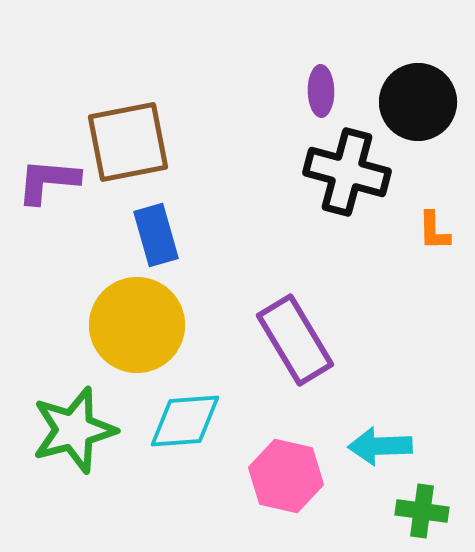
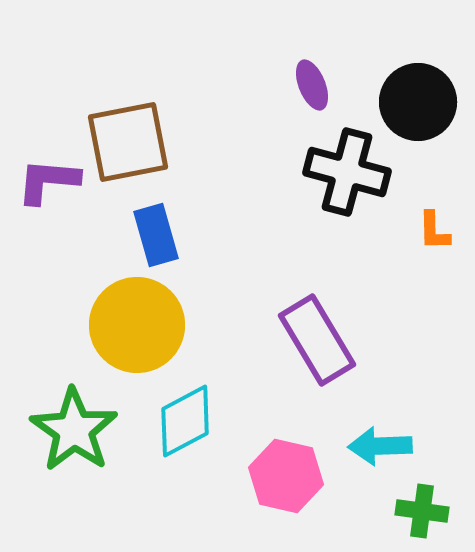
purple ellipse: moved 9 px left, 6 px up; rotated 21 degrees counterclockwise
purple rectangle: moved 22 px right
cyan diamond: rotated 24 degrees counterclockwise
green star: rotated 22 degrees counterclockwise
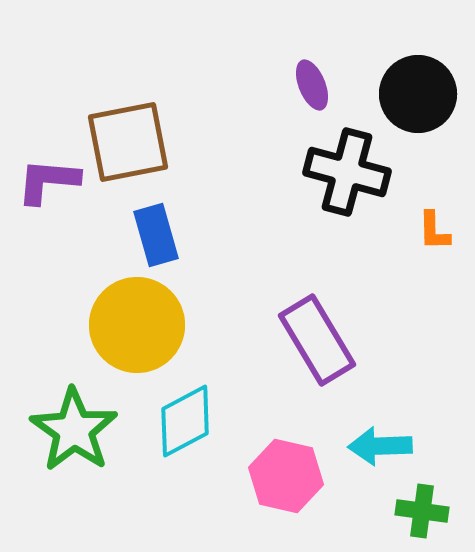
black circle: moved 8 px up
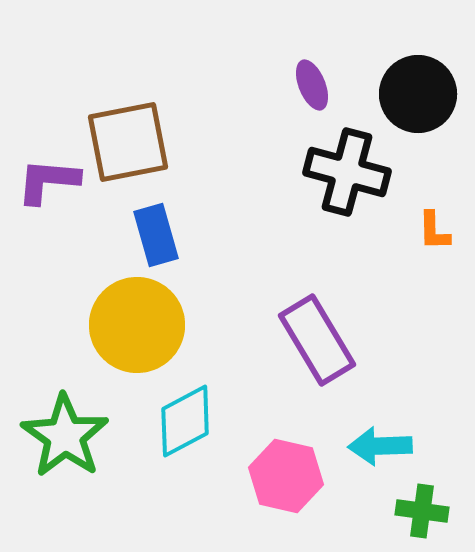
green star: moved 9 px left, 6 px down
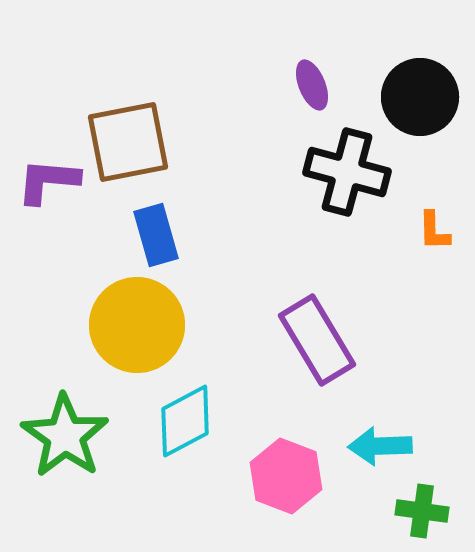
black circle: moved 2 px right, 3 px down
pink hexagon: rotated 8 degrees clockwise
